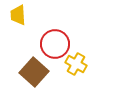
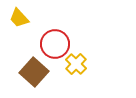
yellow trapezoid: moved 1 px right, 3 px down; rotated 40 degrees counterclockwise
yellow cross: rotated 15 degrees clockwise
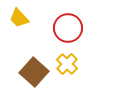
red circle: moved 13 px right, 16 px up
yellow cross: moved 9 px left
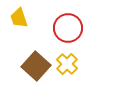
yellow trapezoid: rotated 25 degrees clockwise
brown square: moved 2 px right, 6 px up
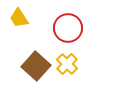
yellow trapezoid: rotated 15 degrees counterclockwise
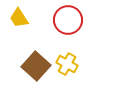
red circle: moved 8 px up
yellow cross: rotated 15 degrees counterclockwise
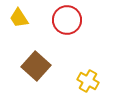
red circle: moved 1 px left
yellow cross: moved 21 px right, 17 px down
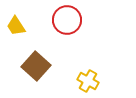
yellow trapezoid: moved 3 px left, 8 px down
